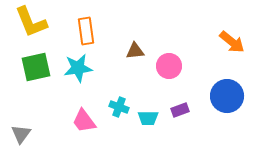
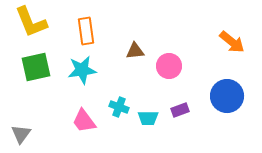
cyan star: moved 4 px right, 2 px down
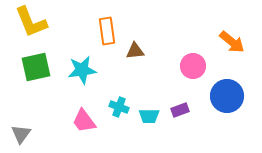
orange rectangle: moved 21 px right
pink circle: moved 24 px right
cyan trapezoid: moved 1 px right, 2 px up
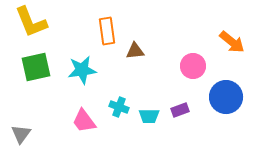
blue circle: moved 1 px left, 1 px down
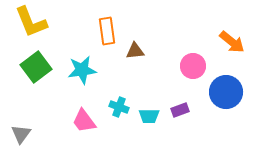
green square: rotated 24 degrees counterclockwise
blue circle: moved 5 px up
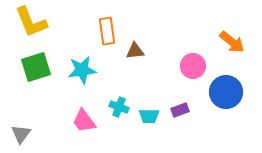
green square: rotated 20 degrees clockwise
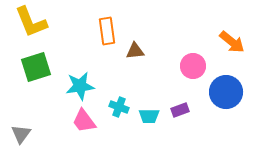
cyan star: moved 2 px left, 16 px down
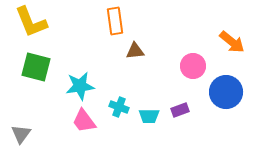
orange rectangle: moved 8 px right, 10 px up
green square: rotated 32 degrees clockwise
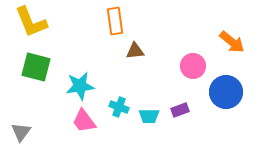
gray triangle: moved 2 px up
